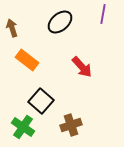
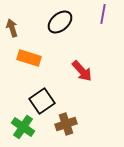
orange rectangle: moved 2 px right, 2 px up; rotated 20 degrees counterclockwise
red arrow: moved 4 px down
black square: moved 1 px right; rotated 15 degrees clockwise
brown cross: moved 5 px left, 1 px up
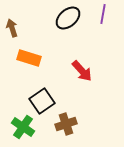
black ellipse: moved 8 px right, 4 px up
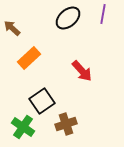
brown arrow: rotated 30 degrees counterclockwise
orange rectangle: rotated 60 degrees counterclockwise
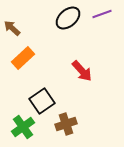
purple line: moved 1 px left; rotated 60 degrees clockwise
orange rectangle: moved 6 px left
green cross: rotated 20 degrees clockwise
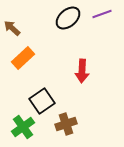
red arrow: rotated 45 degrees clockwise
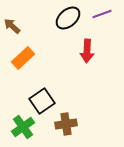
brown arrow: moved 2 px up
red arrow: moved 5 px right, 20 px up
brown cross: rotated 10 degrees clockwise
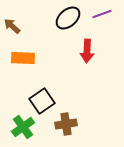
orange rectangle: rotated 45 degrees clockwise
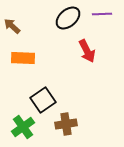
purple line: rotated 18 degrees clockwise
red arrow: rotated 30 degrees counterclockwise
black square: moved 1 px right, 1 px up
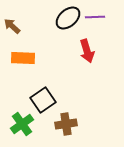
purple line: moved 7 px left, 3 px down
red arrow: rotated 10 degrees clockwise
green cross: moved 1 px left, 3 px up
